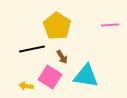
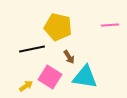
yellow pentagon: moved 1 px right, 1 px down; rotated 20 degrees counterclockwise
brown arrow: moved 7 px right
cyan triangle: moved 1 px left, 1 px down
yellow arrow: rotated 136 degrees clockwise
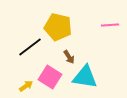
black line: moved 2 px left, 2 px up; rotated 25 degrees counterclockwise
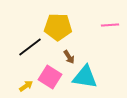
yellow pentagon: rotated 12 degrees counterclockwise
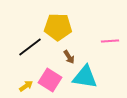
pink line: moved 16 px down
pink square: moved 3 px down
